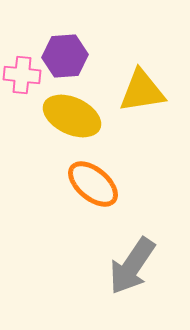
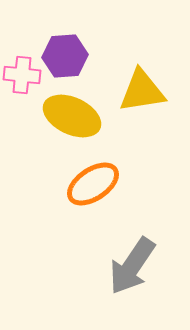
orange ellipse: rotated 74 degrees counterclockwise
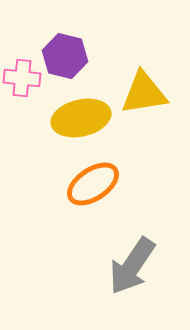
purple hexagon: rotated 18 degrees clockwise
pink cross: moved 3 px down
yellow triangle: moved 2 px right, 2 px down
yellow ellipse: moved 9 px right, 2 px down; rotated 38 degrees counterclockwise
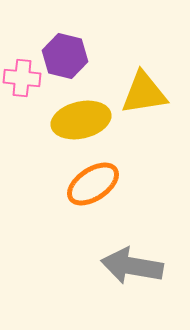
yellow ellipse: moved 2 px down
gray arrow: rotated 66 degrees clockwise
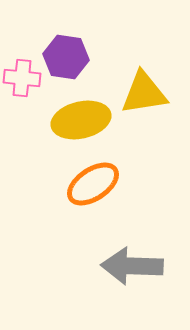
purple hexagon: moved 1 px right, 1 px down; rotated 6 degrees counterclockwise
gray arrow: rotated 8 degrees counterclockwise
